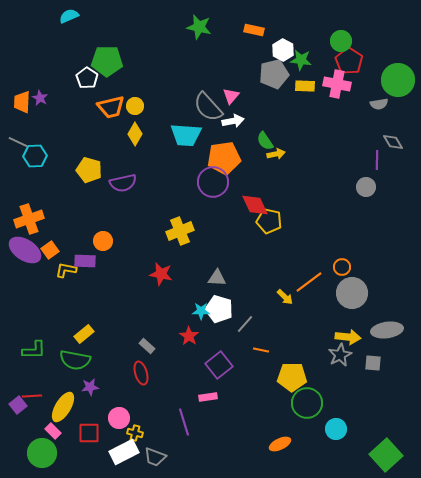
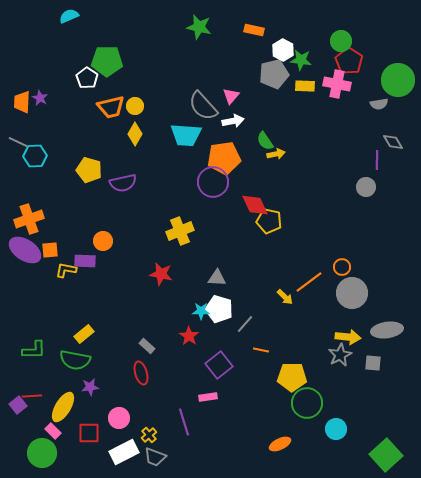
gray semicircle at (208, 107): moved 5 px left, 1 px up
orange square at (50, 250): rotated 30 degrees clockwise
yellow cross at (135, 433): moved 14 px right, 2 px down; rotated 35 degrees clockwise
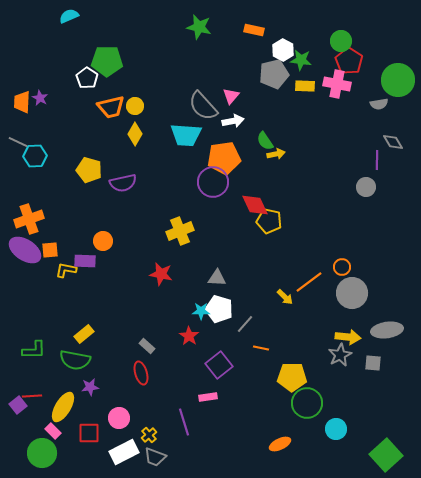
orange line at (261, 350): moved 2 px up
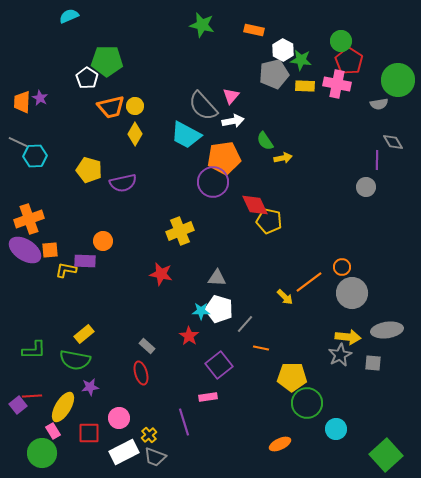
green star at (199, 27): moved 3 px right, 2 px up
cyan trapezoid at (186, 135): rotated 24 degrees clockwise
yellow arrow at (276, 154): moved 7 px right, 4 px down
pink rectangle at (53, 431): rotated 14 degrees clockwise
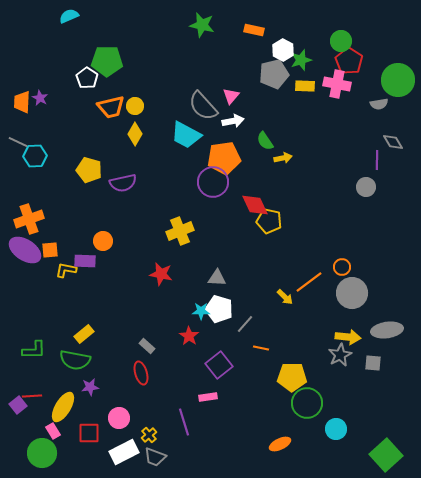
green star at (301, 60): rotated 25 degrees counterclockwise
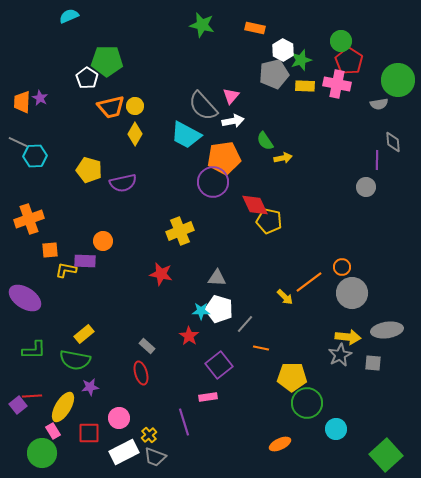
orange rectangle at (254, 30): moved 1 px right, 2 px up
gray diamond at (393, 142): rotated 25 degrees clockwise
purple ellipse at (25, 250): moved 48 px down
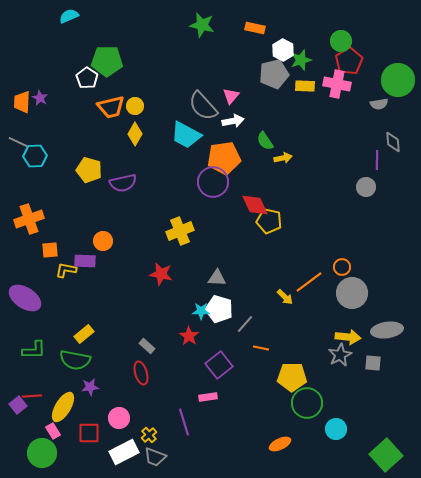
red pentagon at (349, 61): rotated 8 degrees clockwise
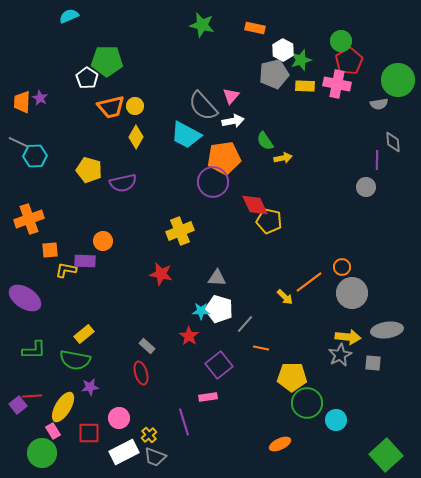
yellow diamond at (135, 134): moved 1 px right, 3 px down
cyan circle at (336, 429): moved 9 px up
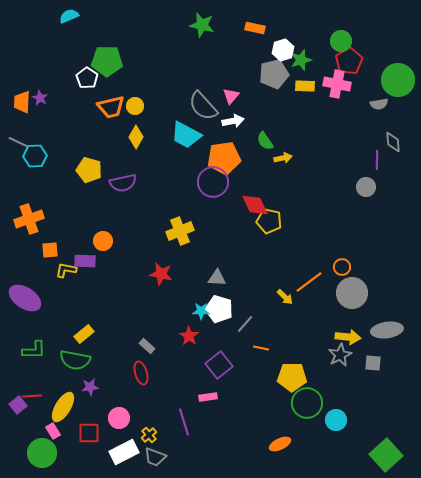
white hexagon at (283, 50): rotated 15 degrees clockwise
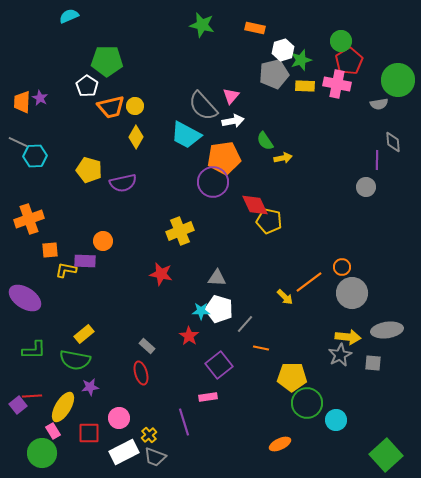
white pentagon at (87, 78): moved 8 px down
